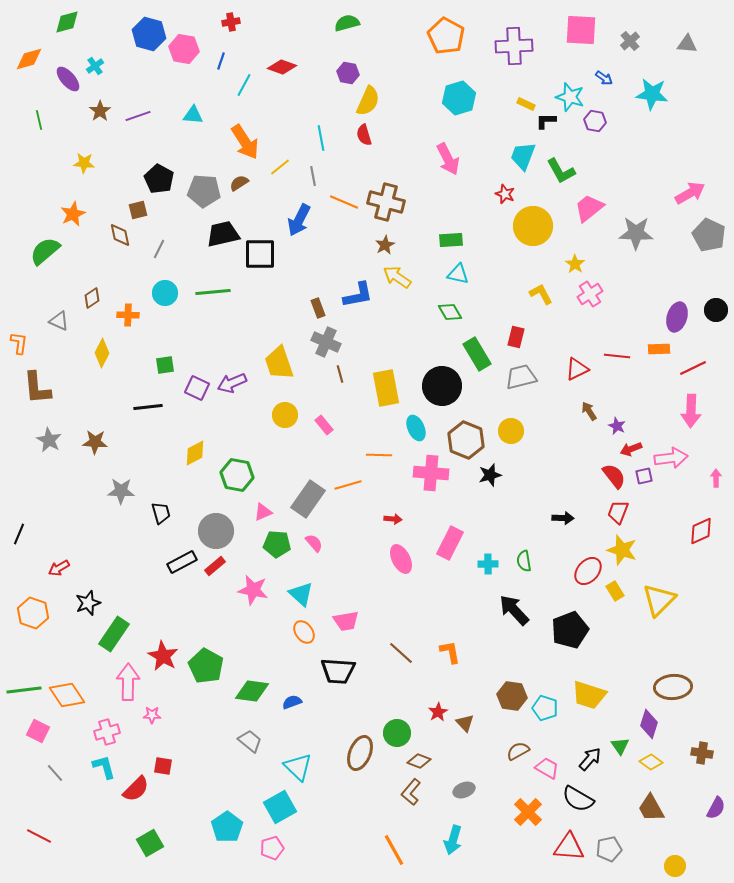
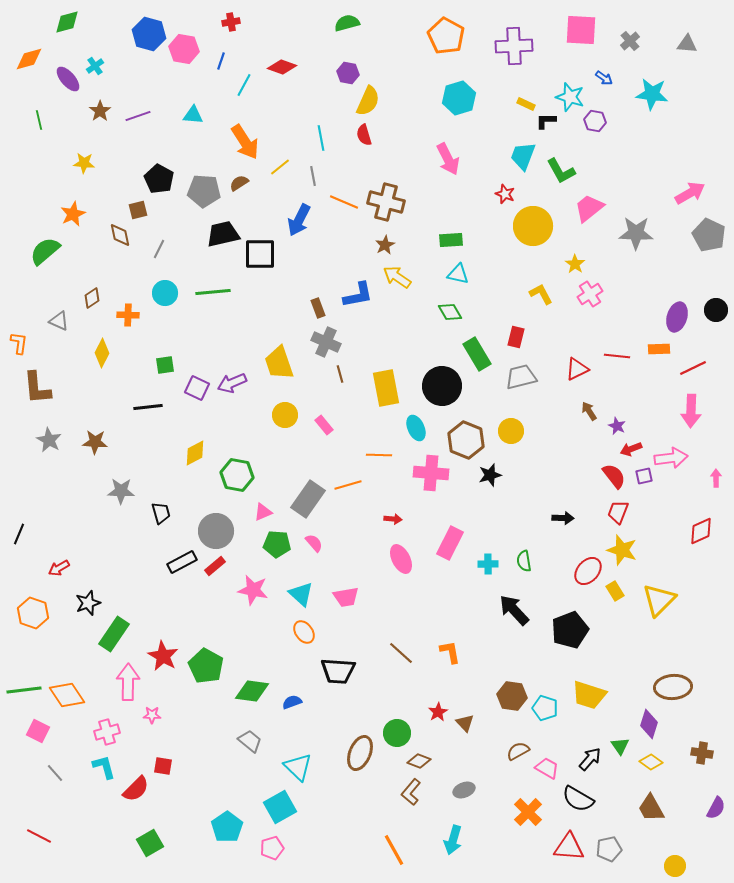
pink trapezoid at (346, 621): moved 24 px up
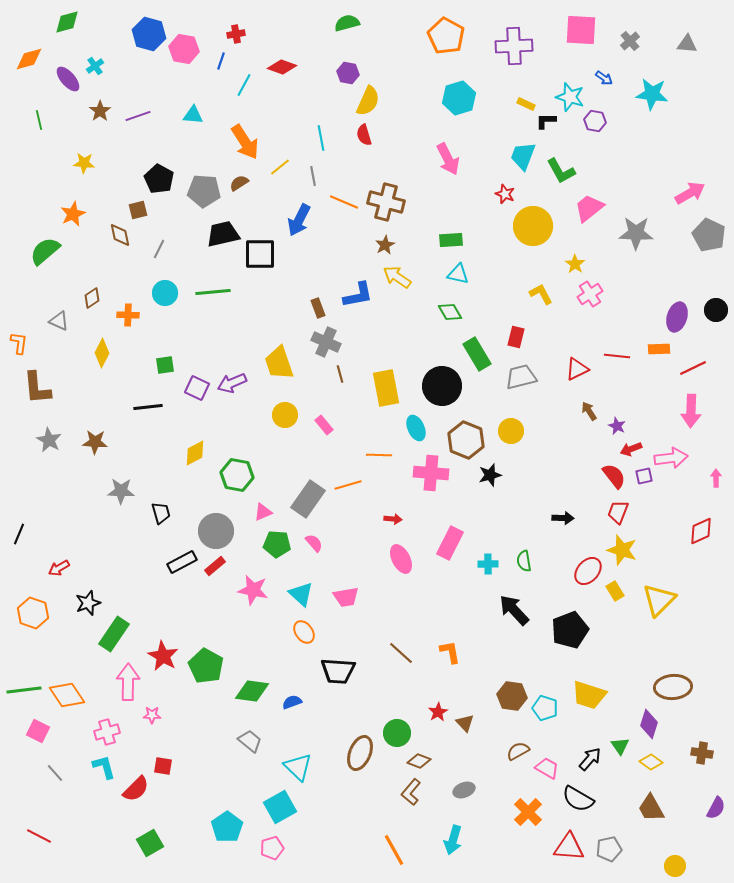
red cross at (231, 22): moved 5 px right, 12 px down
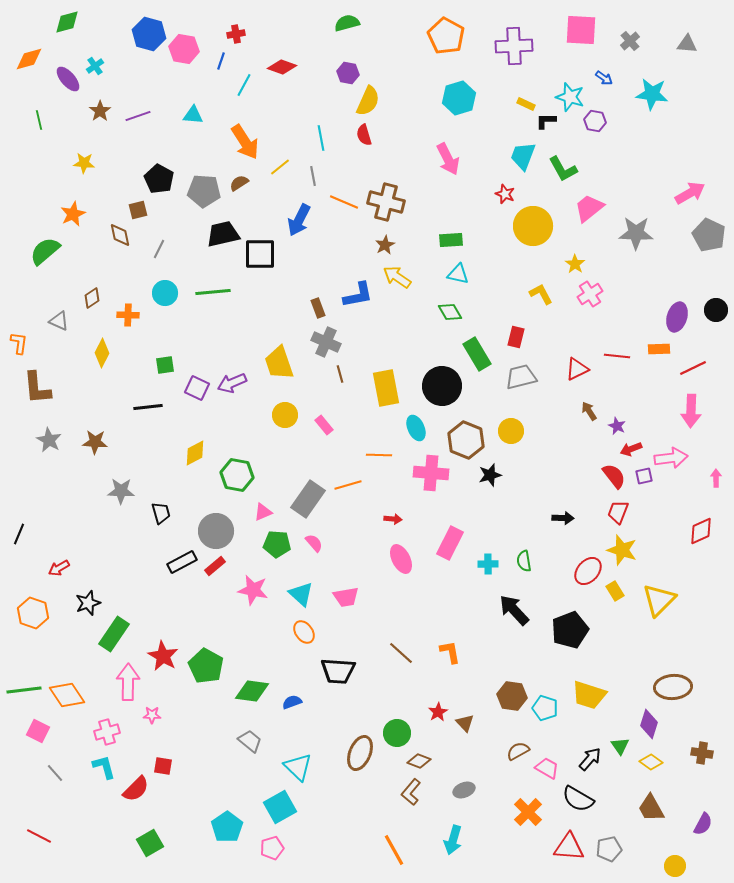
green L-shape at (561, 171): moved 2 px right, 2 px up
purple semicircle at (716, 808): moved 13 px left, 16 px down
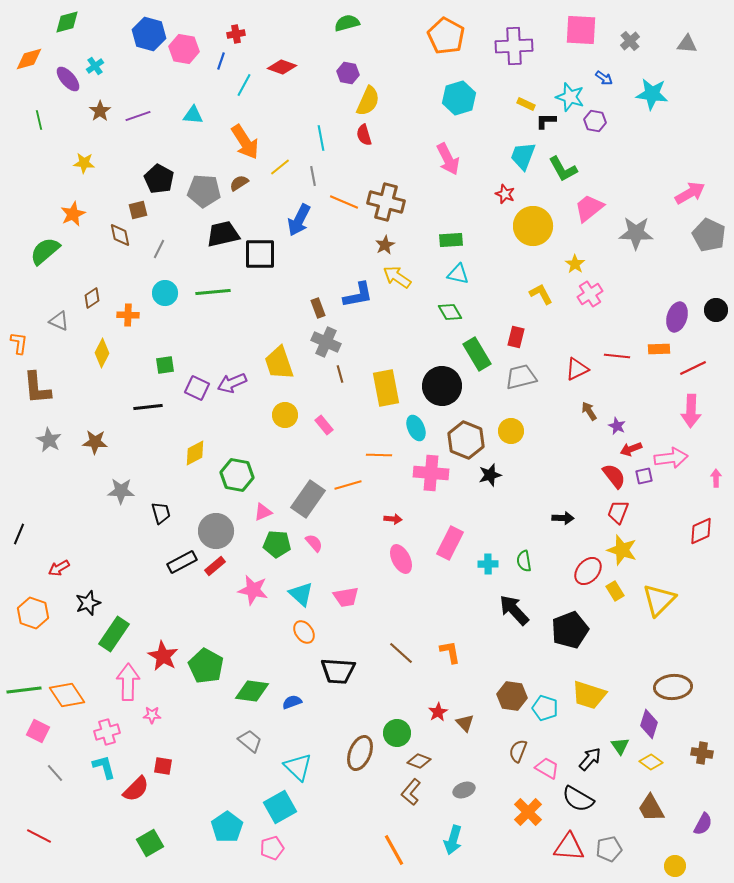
brown semicircle at (518, 751): rotated 40 degrees counterclockwise
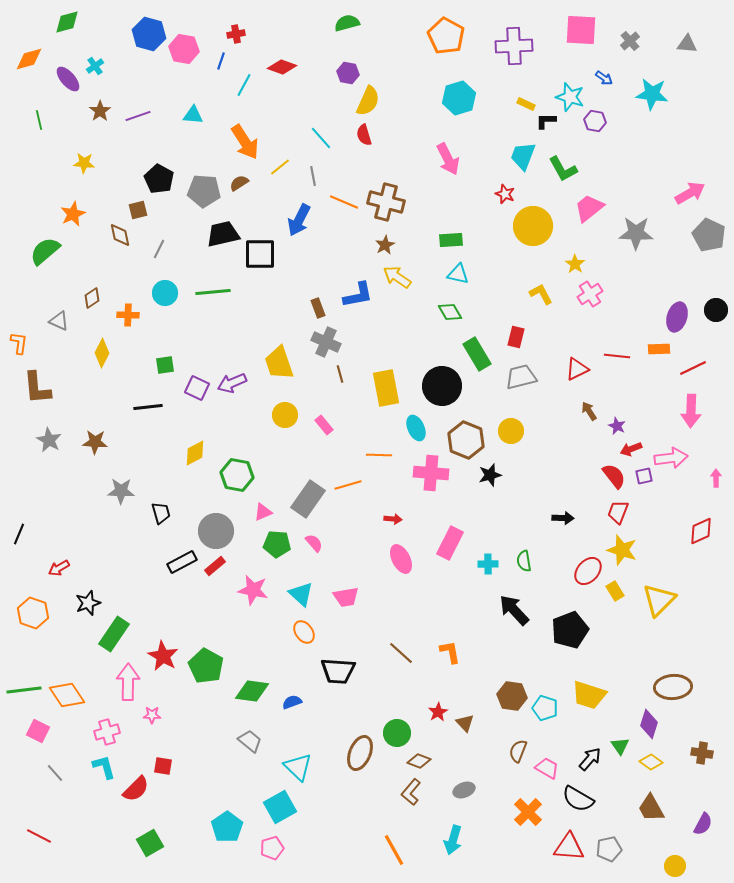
cyan line at (321, 138): rotated 30 degrees counterclockwise
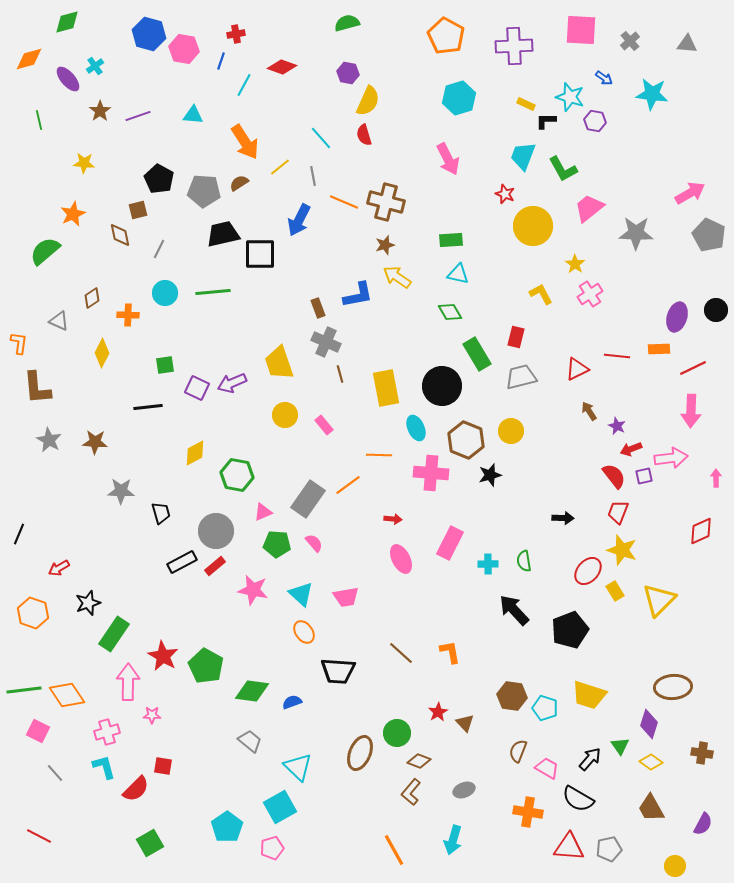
brown star at (385, 245): rotated 12 degrees clockwise
orange line at (348, 485): rotated 20 degrees counterclockwise
orange cross at (528, 812): rotated 36 degrees counterclockwise
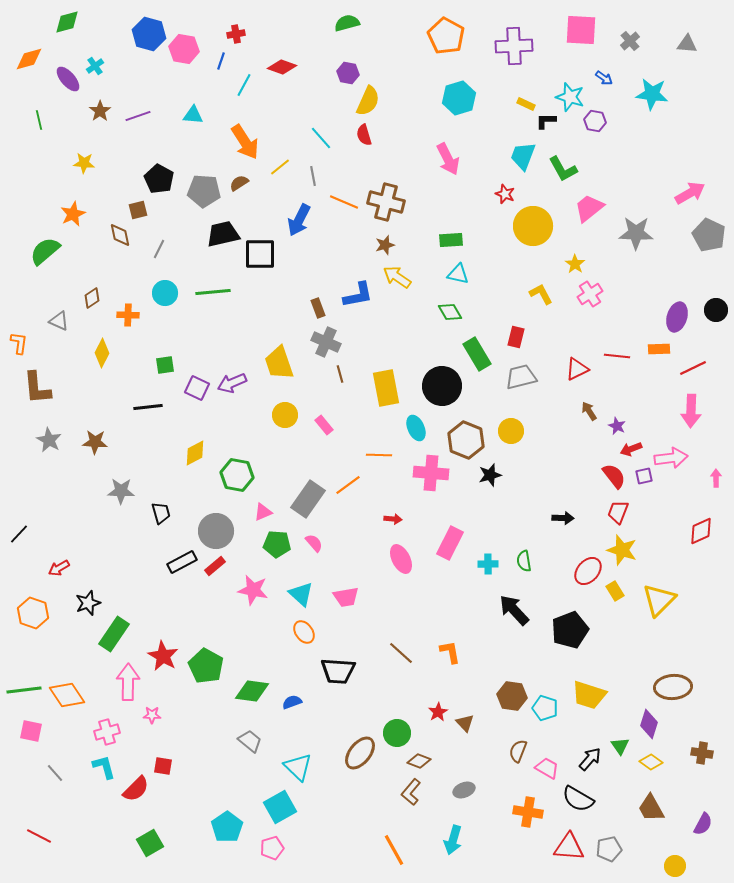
black line at (19, 534): rotated 20 degrees clockwise
pink square at (38, 731): moved 7 px left; rotated 15 degrees counterclockwise
brown ellipse at (360, 753): rotated 16 degrees clockwise
